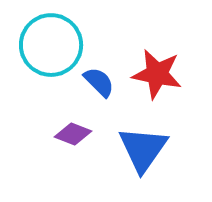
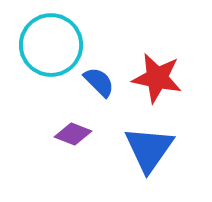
red star: moved 4 px down
blue triangle: moved 6 px right
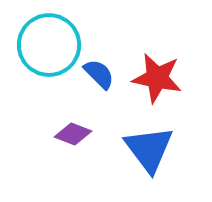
cyan circle: moved 2 px left
blue semicircle: moved 8 px up
blue triangle: rotated 12 degrees counterclockwise
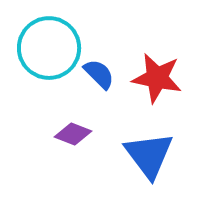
cyan circle: moved 3 px down
blue triangle: moved 6 px down
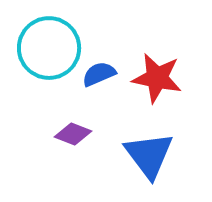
blue semicircle: rotated 68 degrees counterclockwise
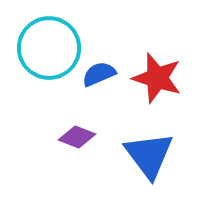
red star: rotated 6 degrees clockwise
purple diamond: moved 4 px right, 3 px down
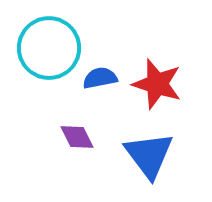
blue semicircle: moved 1 px right, 4 px down; rotated 12 degrees clockwise
red star: moved 6 px down
purple diamond: rotated 42 degrees clockwise
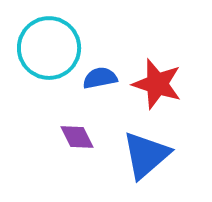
blue triangle: moved 3 px left; rotated 26 degrees clockwise
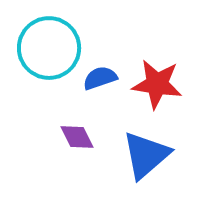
blue semicircle: rotated 8 degrees counterclockwise
red star: rotated 9 degrees counterclockwise
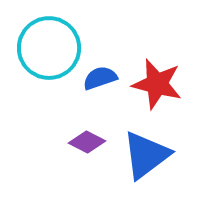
red star: rotated 6 degrees clockwise
purple diamond: moved 10 px right, 5 px down; rotated 36 degrees counterclockwise
blue triangle: rotated 4 degrees clockwise
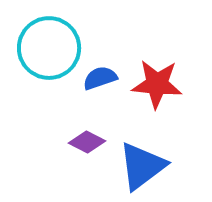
red star: rotated 9 degrees counterclockwise
blue triangle: moved 4 px left, 11 px down
